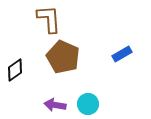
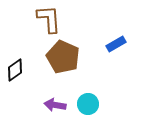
blue rectangle: moved 6 px left, 10 px up
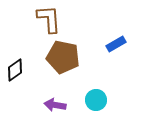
brown pentagon: rotated 12 degrees counterclockwise
cyan circle: moved 8 px right, 4 px up
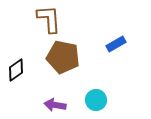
black diamond: moved 1 px right
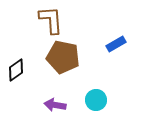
brown L-shape: moved 2 px right, 1 px down
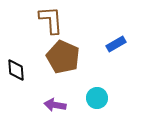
brown pentagon: rotated 12 degrees clockwise
black diamond: rotated 60 degrees counterclockwise
cyan circle: moved 1 px right, 2 px up
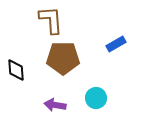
brown pentagon: moved 1 px down; rotated 24 degrees counterclockwise
cyan circle: moved 1 px left
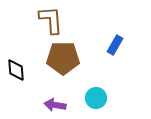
blue rectangle: moved 1 px left, 1 px down; rotated 30 degrees counterclockwise
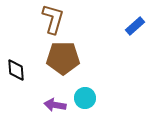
brown L-shape: moved 2 px right, 1 px up; rotated 20 degrees clockwise
blue rectangle: moved 20 px right, 19 px up; rotated 18 degrees clockwise
cyan circle: moved 11 px left
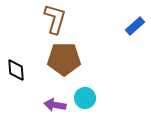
brown L-shape: moved 2 px right
brown pentagon: moved 1 px right, 1 px down
